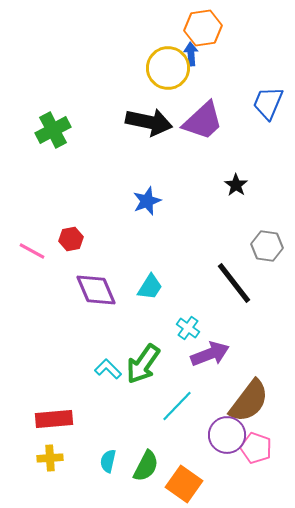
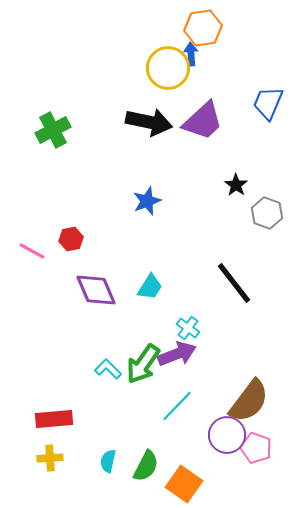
gray hexagon: moved 33 px up; rotated 12 degrees clockwise
purple arrow: moved 33 px left
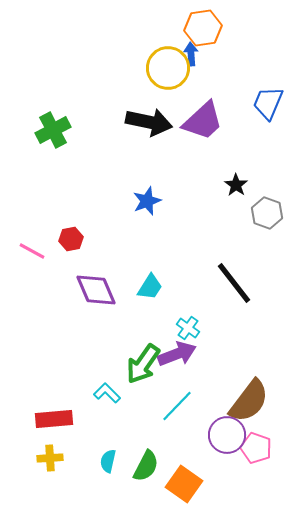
cyan L-shape: moved 1 px left, 24 px down
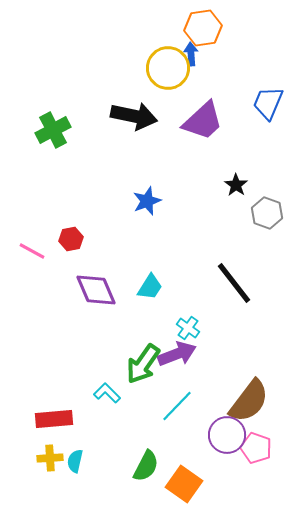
black arrow: moved 15 px left, 6 px up
cyan semicircle: moved 33 px left
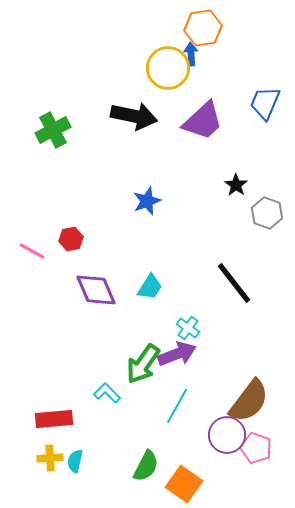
blue trapezoid: moved 3 px left
cyan line: rotated 15 degrees counterclockwise
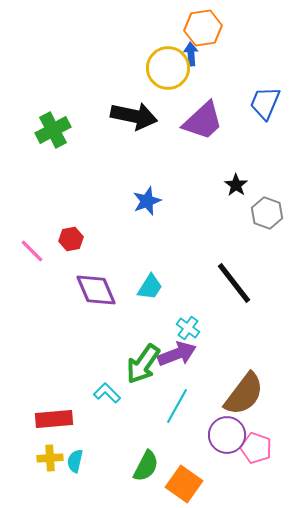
pink line: rotated 16 degrees clockwise
brown semicircle: moved 5 px left, 7 px up
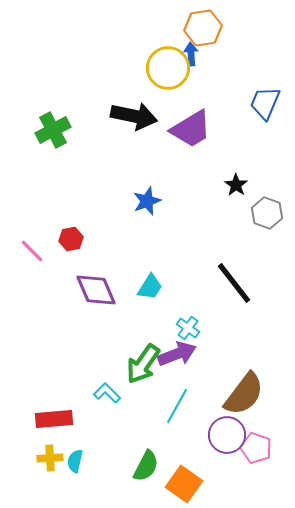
purple trapezoid: moved 12 px left, 8 px down; rotated 12 degrees clockwise
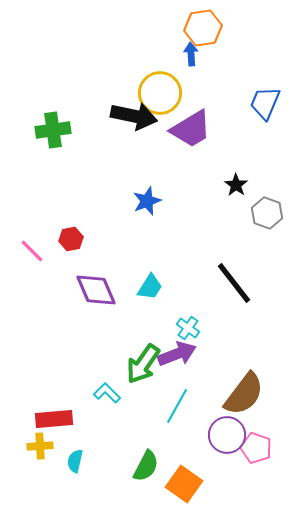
yellow circle: moved 8 px left, 25 px down
green cross: rotated 20 degrees clockwise
yellow cross: moved 10 px left, 12 px up
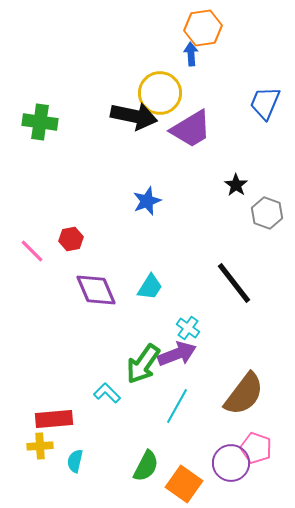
green cross: moved 13 px left, 8 px up; rotated 16 degrees clockwise
purple circle: moved 4 px right, 28 px down
